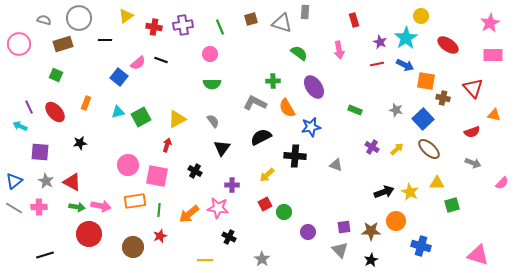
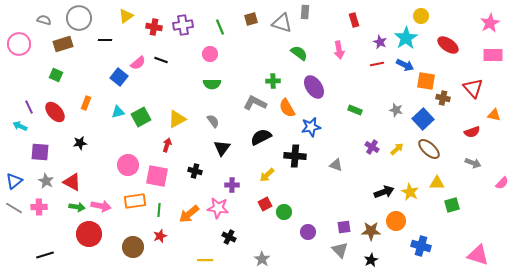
black cross at (195, 171): rotated 16 degrees counterclockwise
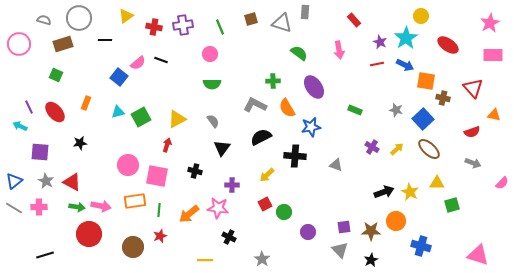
red rectangle at (354, 20): rotated 24 degrees counterclockwise
gray L-shape at (255, 103): moved 2 px down
